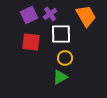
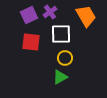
purple cross: moved 2 px up
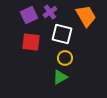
white square: moved 1 px right; rotated 15 degrees clockwise
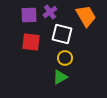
purple square: rotated 24 degrees clockwise
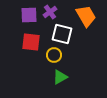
yellow circle: moved 11 px left, 3 px up
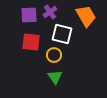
green triangle: moved 5 px left; rotated 35 degrees counterclockwise
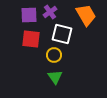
orange trapezoid: moved 1 px up
red square: moved 3 px up
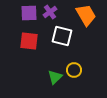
purple square: moved 2 px up
white square: moved 2 px down
red square: moved 2 px left, 2 px down
yellow circle: moved 20 px right, 15 px down
green triangle: rotated 21 degrees clockwise
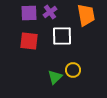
orange trapezoid: rotated 20 degrees clockwise
white square: rotated 15 degrees counterclockwise
yellow circle: moved 1 px left
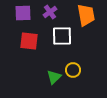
purple square: moved 6 px left
green triangle: moved 1 px left
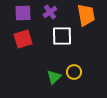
red square: moved 6 px left, 2 px up; rotated 24 degrees counterclockwise
yellow circle: moved 1 px right, 2 px down
